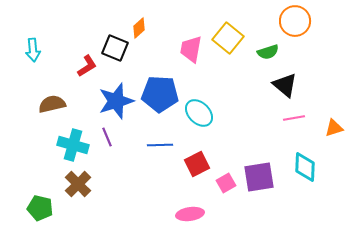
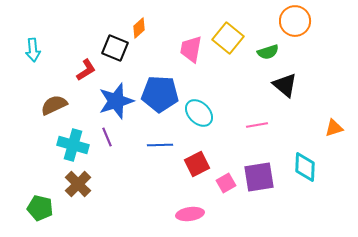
red L-shape: moved 1 px left, 4 px down
brown semicircle: moved 2 px right, 1 px down; rotated 12 degrees counterclockwise
pink line: moved 37 px left, 7 px down
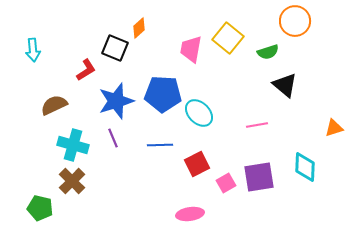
blue pentagon: moved 3 px right
purple line: moved 6 px right, 1 px down
brown cross: moved 6 px left, 3 px up
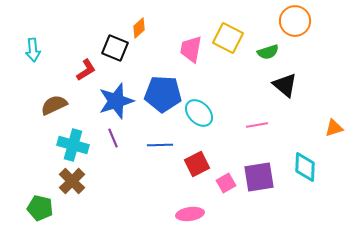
yellow square: rotated 12 degrees counterclockwise
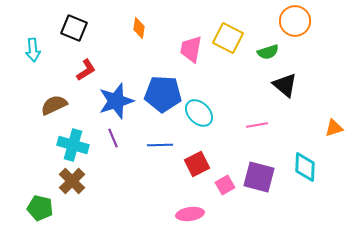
orange diamond: rotated 40 degrees counterclockwise
black square: moved 41 px left, 20 px up
purple square: rotated 24 degrees clockwise
pink square: moved 1 px left, 2 px down
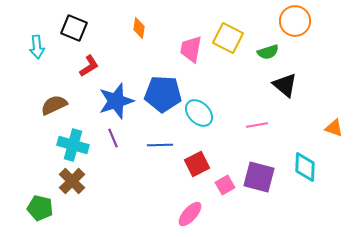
cyan arrow: moved 4 px right, 3 px up
red L-shape: moved 3 px right, 4 px up
orange triangle: rotated 36 degrees clockwise
pink ellipse: rotated 40 degrees counterclockwise
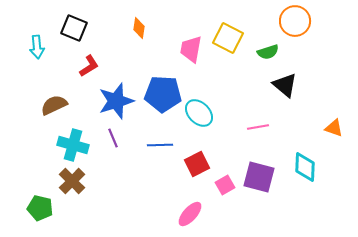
pink line: moved 1 px right, 2 px down
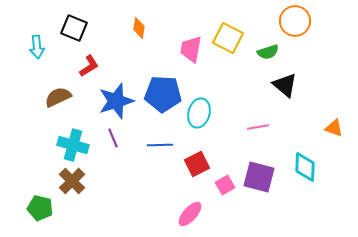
brown semicircle: moved 4 px right, 8 px up
cyan ellipse: rotated 60 degrees clockwise
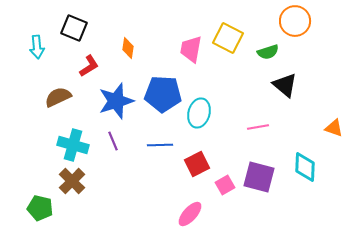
orange diamond: moved 11 px left, 20 px down
purple line: moved 3 px down
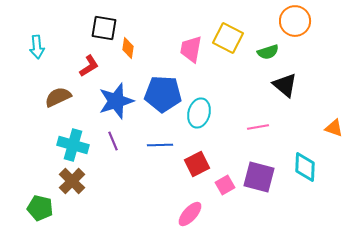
black square: moved 30 px right; rotated 12 degrees counterclockwise
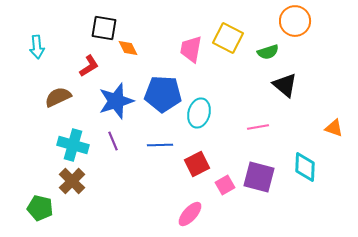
orange diamond: rotated 35 degrees counterclockwise
